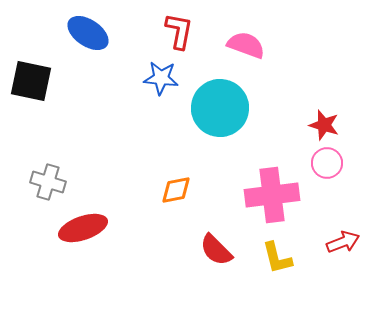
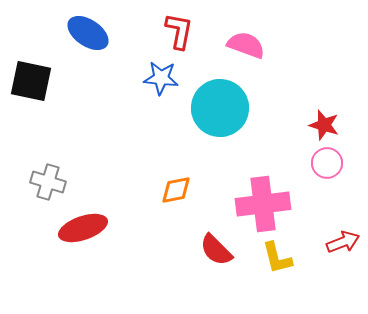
pink cross: moved 9 px left, 9 px down
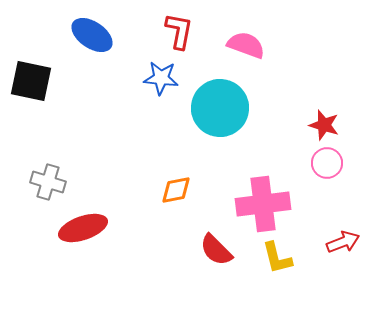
blue ellipse: moved 4 px right, 2 px down
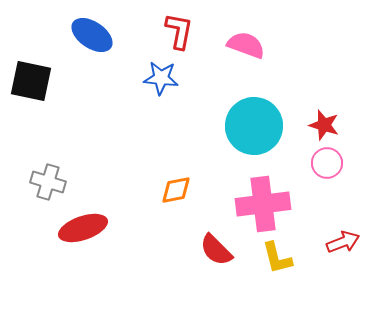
cyan circle: moved 34 px right, 18 px down
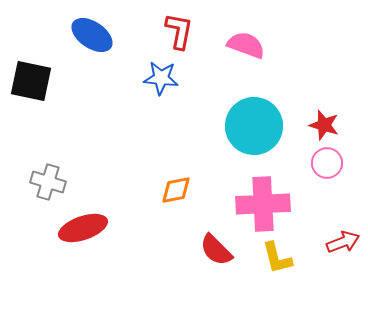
pink cross: rotated 4 degrees clockwise
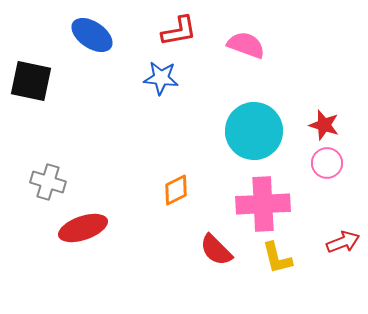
red L-shape: rotated 69 degrees clockwise
cyan circle: moved 5 px down
orange diamond: rotated 16 degrees counterclockwise
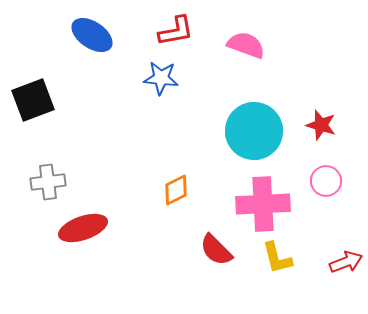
red L-shape: moved 3 px left
black square: moved 2 px right, 19 px down; rotated 33 degrees counterclockwise
red star: moved 3 px left
pink circle: moved 1 px left, 18 px down
gray cross: rotated 24 degrees counterclockwise
red arrow: moved 3 px right, 20 px down
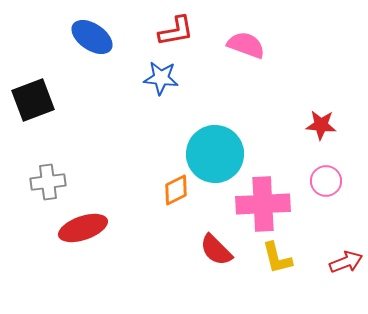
blue ellipse: moved 2 px down
red star: rotated 12 degrees counterclockwise
cyan circle: moved 39 px left, 23 px down
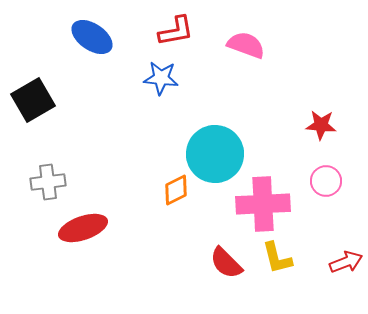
black square: rotated 9 degrees counterclockwise
red semicircle: moved 10 px right, 13 px down
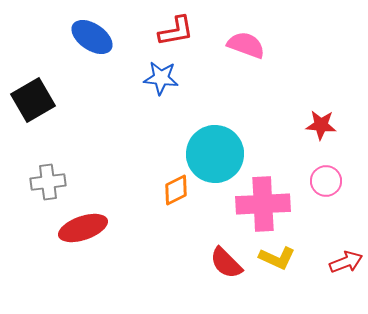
yellow L-shape: rotated 51 degrees counterclockwise
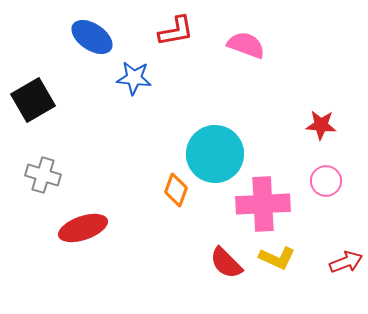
blue star: moved 27 px left
gray cross: moved 5 px left, 7 px up; rotated 24 degrees clockwise
orange diamond: rotated 44 degrees counterclockwise
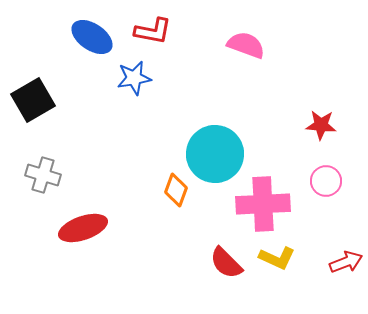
red L-shape: moved 23 px left; rotated 21 degrees clockwise
blue star: rotated 16 degrees counterclockwise
